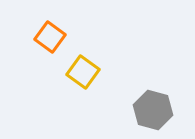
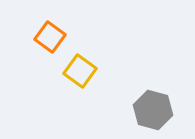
yellow square: moved 3 px left, 1 px up
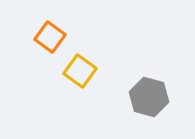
gray hexagon: moved 4 px left, 13 px up
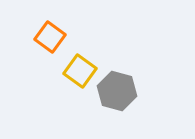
gray hexagon: moved 32 px left, 6 px up
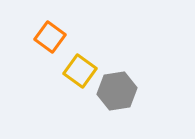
gray hexagon: rotated 24 degrees counterclockwise
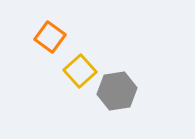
yellow square: rotated 12 degrees clockwise
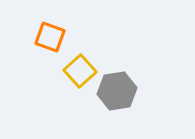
orange square: rotated 16 degrees counterclockwise
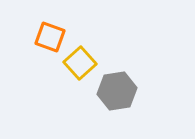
yellow square: moved 8 px up
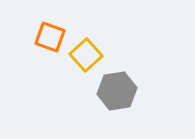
yellow square: moved 6 px right, 8 px up
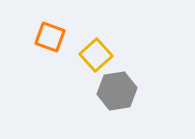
yellow square: moved 10 px right
